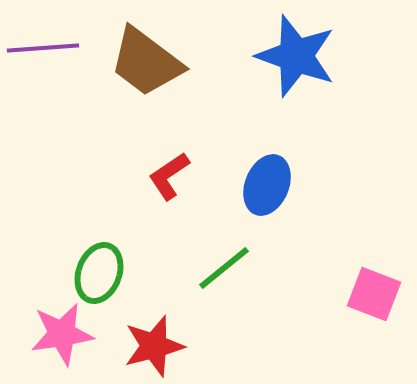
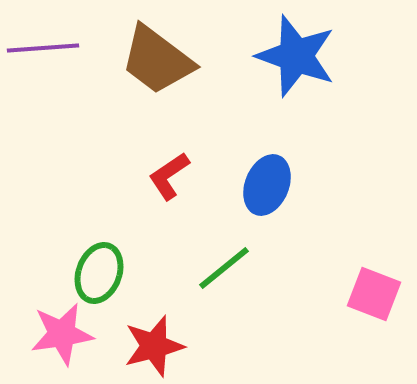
brown trapezoid: moved 11 px right, 2 px up
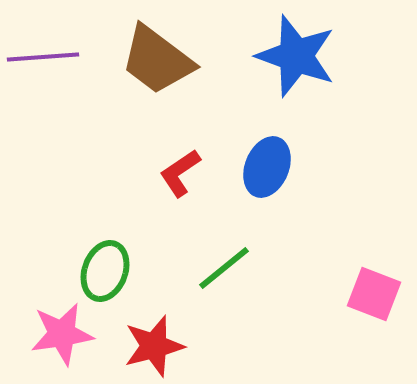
purple line: moved 9 px down
red L-shape: moved 11 px right, 3 px up
blue ellipse: moved 18 px up
green ellipse: moved 6 px right, 2 px up
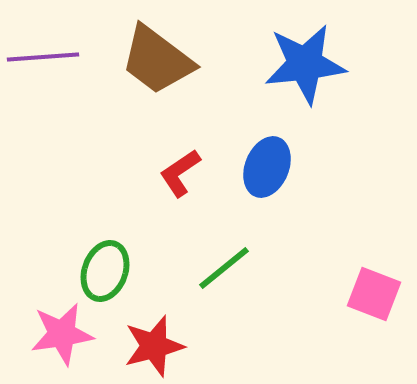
blue star: moved 9 px right, 8 px down; rotated 26 degrees counterclockwise
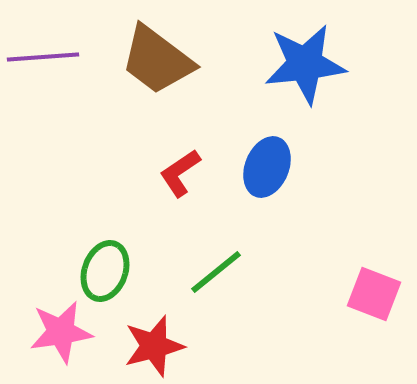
green line: moved 8 px left, 4 px down
pink star: moved 1 px left, 2 px up
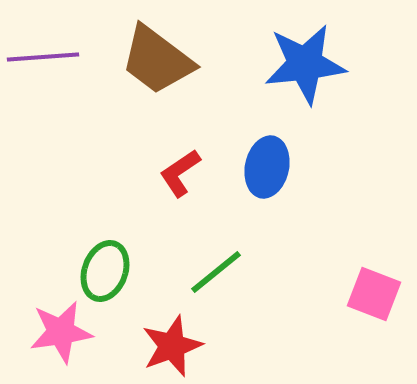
blue ellipse: rotated 10 degrees counterclockwise
red star: moved 18 px right; rotated 6 degrees counterclockwise
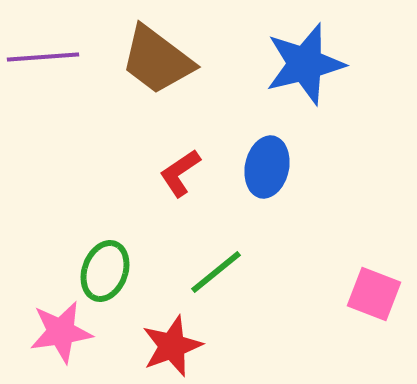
blue star: rotated 8 degrees counterclockwise
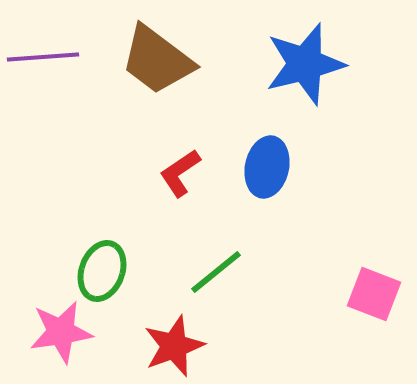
green ellipse: moved 3 px left
red star: moved 2 px right
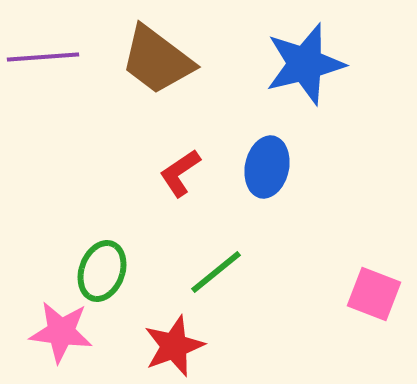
pink star: rotated 16 degrees clockwise
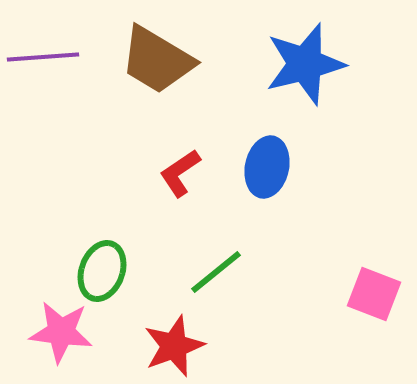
brown trapezoid: rotated 6 degrees counterclockwise
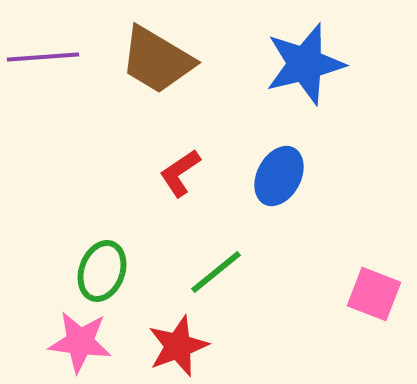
blue ellipse: moved 12 px right, 9 px down; rotated 16 degrees clockwise
pink star: moved 19 px right, 10 px down
red star: moved 4 px right
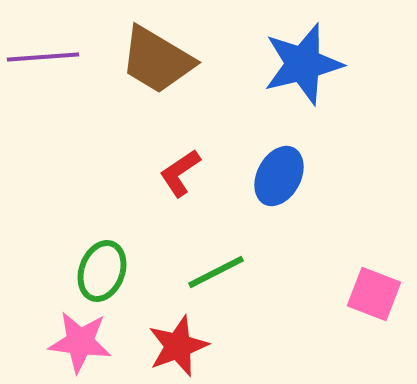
blue star: moved 2 px left
green line: rotated 12 degrees clockwise
